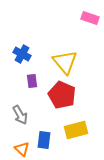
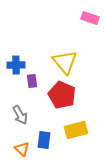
blue cross: moved 6 px left, 11 px down; rotated 30 degrees counterclockwise
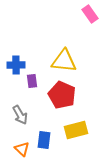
pink rectangle: moved 4 px up; rotated 36 degrees clockwise
yellow triangle: moved 1 px left, 1 px up; rotated 44 degrees counterclockwise
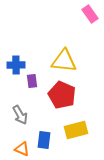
orange triangle: rotated 21 degrees counterclockwise
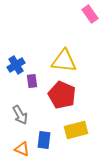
blue cross: rotated 30 degrees counterclockwise
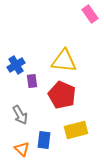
orange triangle: rotated 21 degrees clockwise
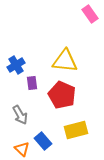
yellow triangle: moved 1 px right
purple rectangle: moved 2 px down
blue rectangle: moved 1 px left, 1 px down; rotated 48 degrees counterclockwise
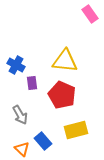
blue cross: rotated 30 degrees counterclockwise
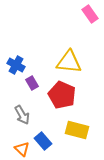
yellow triangle: moved 4 px right, 1 px down
purple rectangle: rotated 24 degrees counterclockwise
gray arrow: moved 2 px right
yellow rectangle: moved 1 px right; rotated 30 degrees clockwise
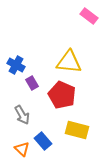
pink rectangle: moved 1 px left, 2 px down; rotated 18 degrees counterclockwise
